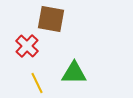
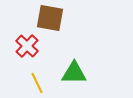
brown square: moved 1 px left, 1 px up
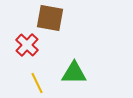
red cross: moved 1 px up
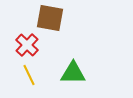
green triangle: moved 1 px left
yellow line: moved 8 px left, 8 px up
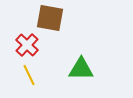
green triangle: moved 8 px right, 4 px up
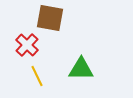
yellow line: moved 8 px right, 1 px down
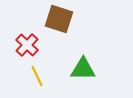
brown square: moved 9 px right, 1 px down; rotated 8 degrees clockwise
green triangle: moved 2 px right
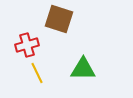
red cross: rotated 30 degrees clockwise
yellow line: moved 3 px up
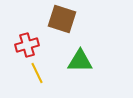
brown square: moved 3 px right
green triangle: moved 3 px left, 8 px up
